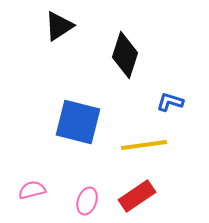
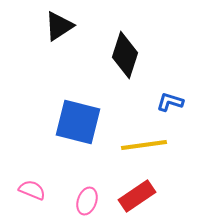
pink semicircle: rotated 36 degrees clockwise
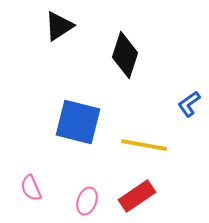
blue L-shape: moved 19 px right, 2 px down; rotated 52 degrees counterclockwise
yellow line: rotated 18 degrees clockwise
pink semicircle: moved 1 px left, 2 px up; rotated 136 degrees counterclockwise
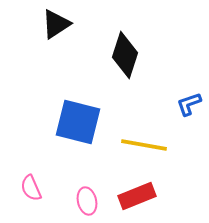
black triangle: moved 3 px left, 2 px up
blue L-shape: rotated 16 degrees clockwise
red rectangle: rotated 12 degrees clockwise
pink ellipse: rotated 32 degrees counterclockwise
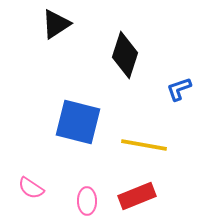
blue L-shape: moved 10 px left, 15 px up
pink semicircle: rotated 32 degrees counterclockwise
pink ellipse: rotated 12 degrees clockwise
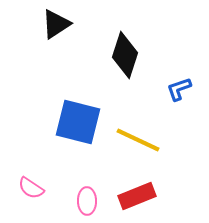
yellow line: moved 6 px left, 5 px up; rotated 15 degrees clockwise
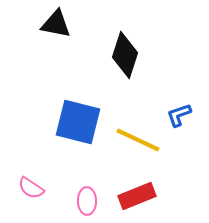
black triangle: rotated 44 degrees clockwise
blue L-shape: moved 26 px down
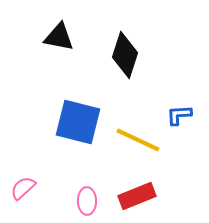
black triangle: moved 3 px right, 13 px down
blue L-shape: rotated 16 degrees clockwise
pink semicircle: moved 8 px left; rotated 104 degrees clockwise
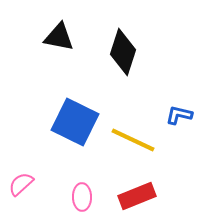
black diamond: moved 2 px left, 3 px up
blue L-shape: rotated 16 degrees clockwise
blue square: moved 3 px left; rotated 12 degrees clockwise
yellow line: moved 5 px left
pink semicircle: moved 2 px left, 4 px up
pink ellipse: moved 5 px left, 4 px up
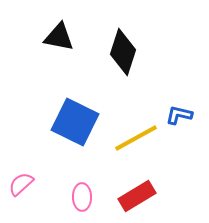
yellow line: moved 3 px right, 2 px up; rotated 54 degrees counterclockwise
red rectangle: rotated 9 degrees counterclockwise
